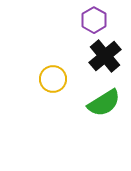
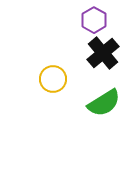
black cross: moved 2 px left, 3 px up
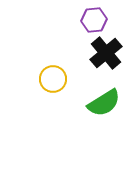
purple hexagon: rotated 25 degrees clockwise
black cross: moved 3 px right
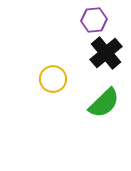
green semicircle: rotated 12 degrees counterclockwise
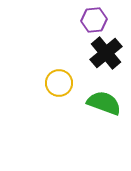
yellow circle: moved 6 px right, 4 px down
green semicircle: rotated 116 degrees counterclockwise
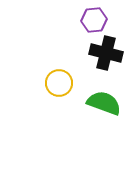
black cross: rotated 36 degrees counterclockwise
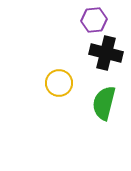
green semicircle: rotated 96 degrees counterclockwise
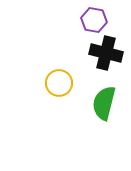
purple hexagon: rotated 15 degrees clockwise
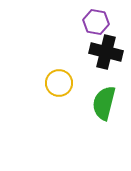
purple hexagon: moved 2 px right, 2 px down
black cross: moved 1 px up
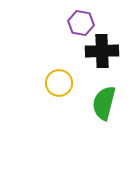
purple hexagon: moved 15 px left, 1 px down
black cross: moved 4 px left, 1 px up; rotated 16 degrees counterclockwise
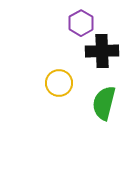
purple hexagon: rotated 20 degrees clockwise
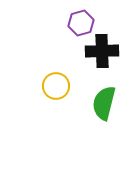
purple hexagon: rotated 15 degrees clockwise
yellow circle: moved 3 px left, 3 px down
